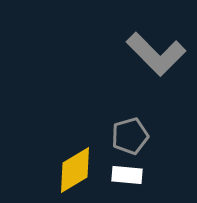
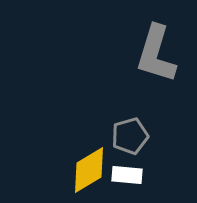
gray L-shape: rotated 62 degrees clockwise
yellow diamond: moved 14 px right
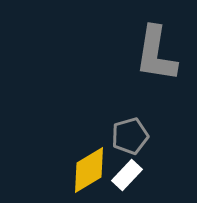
gray L-shape: rotated 8 degrees counterclockwise
white rectangle: rotated 52 degrees counterclockwise
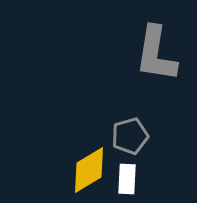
white rectangle: moved 4 px down; rotated 40 degrees counterclockwise
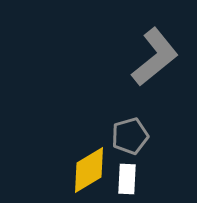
gray L-shape: moved 1 px left, 3 px down; rotated 138 degrees counterclockwise
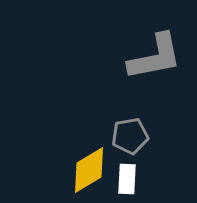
gray L-shape: rotated 28 degrees clockwise
gray pentagon: rotated 6 degrees clockwise
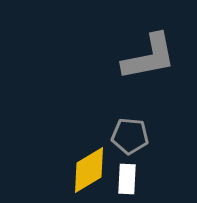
gray L-shape: moved 6 px left
gray pentagon: rotated 15 degrees clockwise
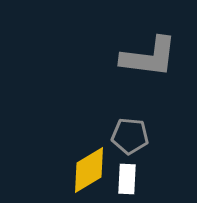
gray L-shape: rotated 18 degrees clockwise
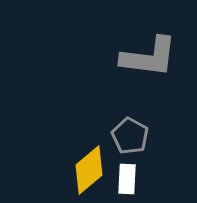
gray pentagon: rotated 24 degrees clockwise
yellow diamond: rotated 9 degrees counterclockwise
